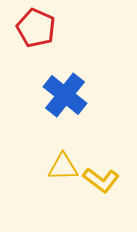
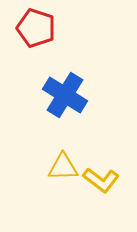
red pentagon: rotated 6 degrees counterclockwise
blue cross: rotated 6 degrees counterclockwise
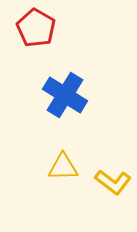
red pentagon: rotated 12 degrees clockwise
yellow L-shape: moved 12 px right, 2 px down
